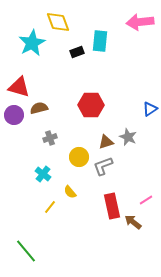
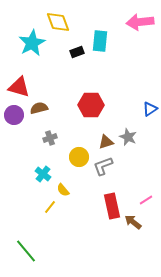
yellow semicircle: moved 7 px left, 2 px up
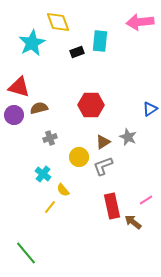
brown triangle: moved 3 px left; rotated 14 degrees counterclockwise
green line: moved 2 px down
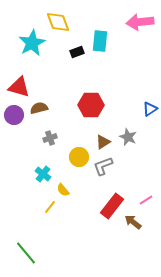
red rectangle: rotated 50 degrees clockwise
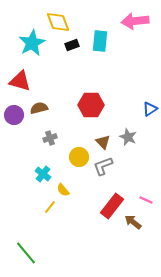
pink arrow: moved 5 px left, 1 px up
black rectangle: moved 5 px left, 7 px up
red triangle: moved 1 px right, 6 px up
brown triangle: rotated 42 degrees counterclockwise
pink line: rotated 56 degrees clockwise
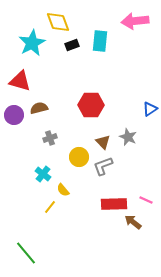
red rectangle: moved 2 px right, 2 px up; rotated 50 degrees clockwise
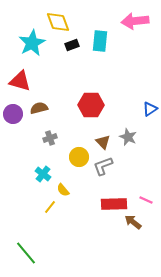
purple circle: moved 1 px left, 1 px up
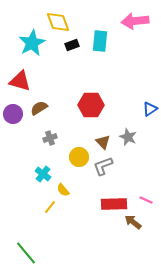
brown semicircle: rotated 18 degrees counterclockwise
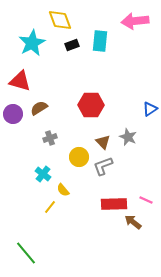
yellow diamond: moved 2 px right, 2 px up
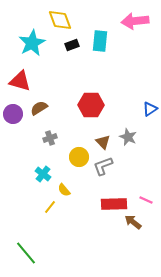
yellow semicircle: moved 1 px right
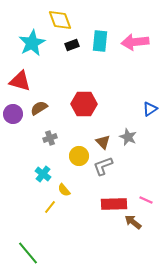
pink arrow: moved 21 px down
red hexagon: moved 7 px left, 1 px up
yellow circle: moved 1 px up
green line: moved 2 px right
